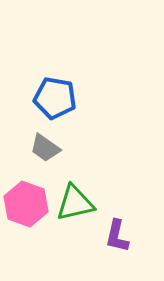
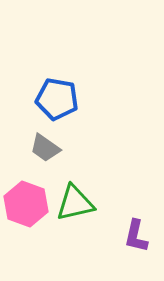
blue pentagon: moved 2 px right, 1 px down
purple L-shape: moved 19 px right
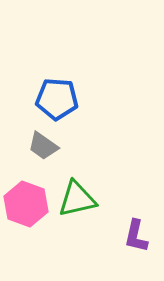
blue pentagon: rotated 6 degrees counterclockwise
gray trapezoid: moved 2 px left, 2 px up
green triangle: moved 2 px right, 4 px up
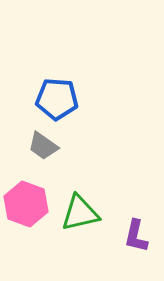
green triangle: moved 3 px right, 14 px down
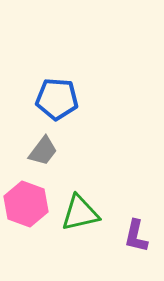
gray trapezoid: moved 5 px down; rotated 88 degrees counterclockwise
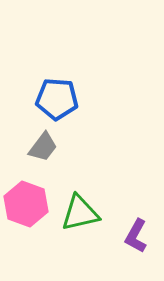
gray trapezoid: moved 4 px up
purple L-shape: rotated 16 degrees clockwise
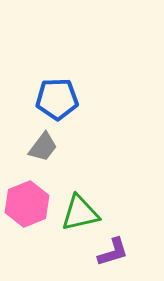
blue pentagon: rotated 6 degrees counterclockwise
pink hexagon: moved 1 px right; rotated 18 degrees clockwise
purple L-shape: moved 23 px left, 16 px down; rotated 136 degrees counterclockwise
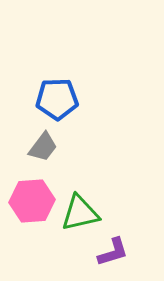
pink hexagon: moved 5 px right, 3 px up; rotated 18 degrees clockwise
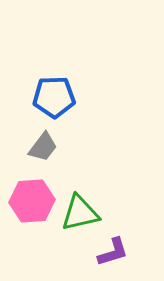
blue pentagon: moved 3 px left, 2 px up
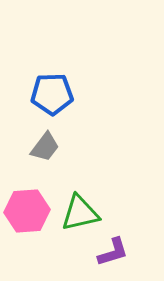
blue pentagon: moved 2 px left, 3 px up
gray trapezoid: moved 2 px right
pink hexagon: moved 5 px left, 10 px down
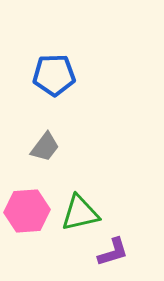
blue pentagon: moved 2 px right, 19 px up
